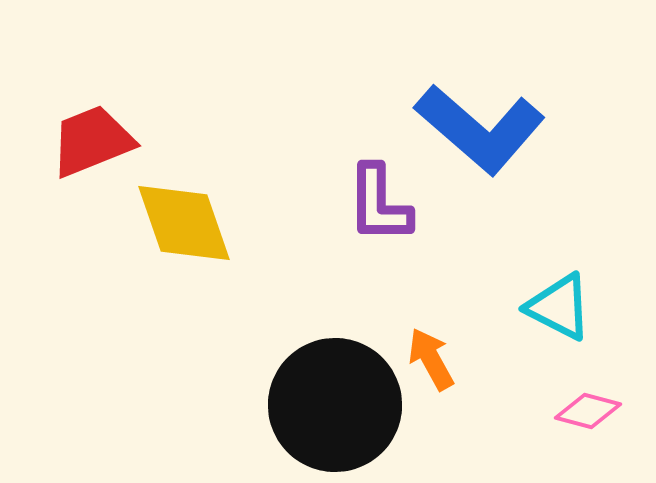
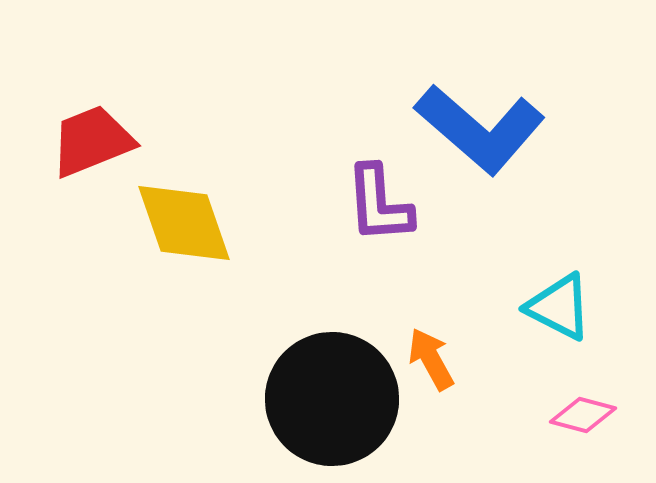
purple L-shape: rotated 4 degrees counterclockwise
black circle: moved 3 px left, 6 px up
pink diamond: moved 5 px left, 4 px down
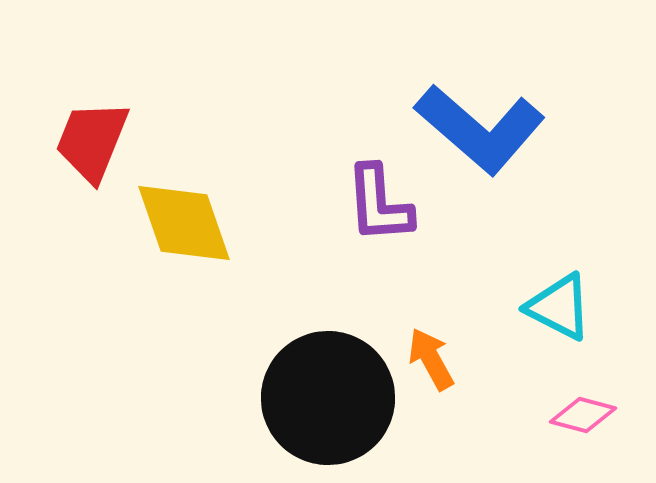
red trapezoid: rotated 46 degrees counterclockwise
black circle: moved 4 px left, 1 px up
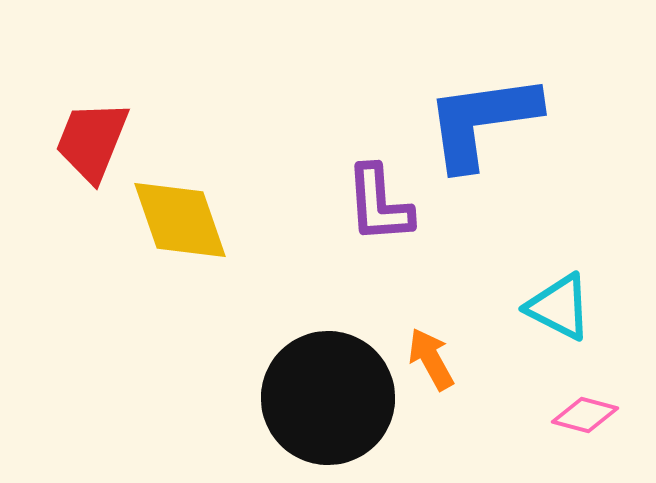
blue L-shape: moved 2 px right, 8 px up; rotated 131 degrees clockwise
yellow diamond: moved 4 px left, 3 px up
pink diamond: moved 2 px right
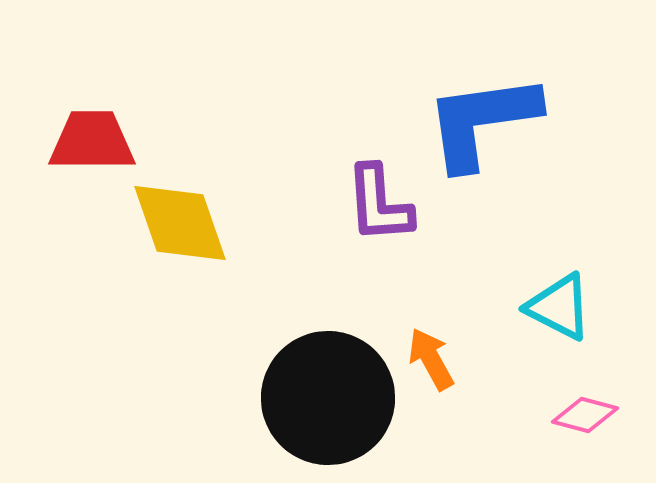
red trapezoid: rotated 68 degrees clockwise
yellow diamond: moved 3 px down
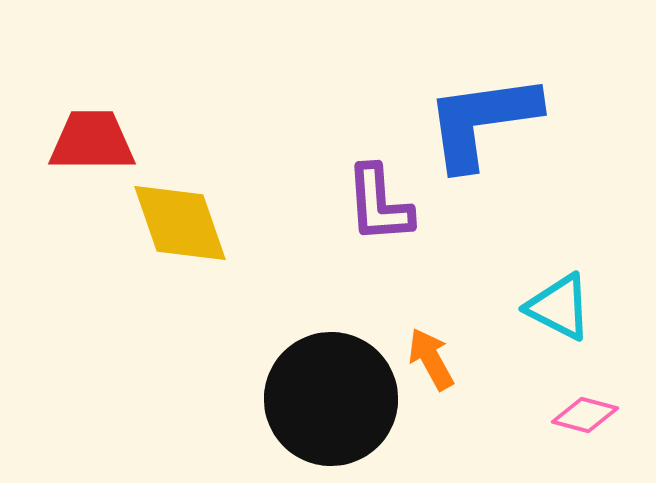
black circle: moved 3 px right, 1 px down
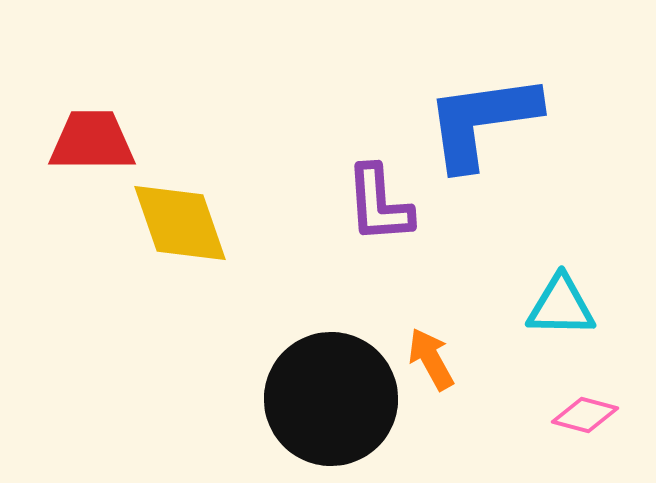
cyan triangle: moved 2 px right, 1 px up; rotated 26 degrees counterclockwise
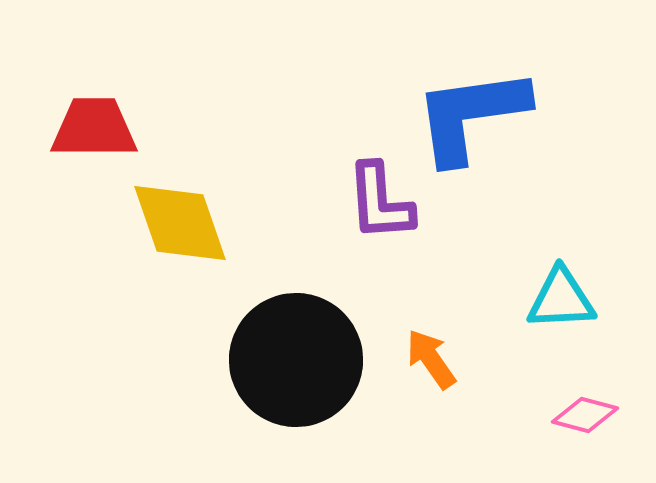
blue L-shape: moved 11 px left, 6 px up
red trapezoid: moved 2 px right, 13 px up
purple L-shape: moved 1 px right, 2 px up
cyan triangle: moved 7 px up; rotated 4 degrees counterclockwise
orange arrow: rotated 6 degrees counterclockwise
black circle: moved 35 px left, 39 px up
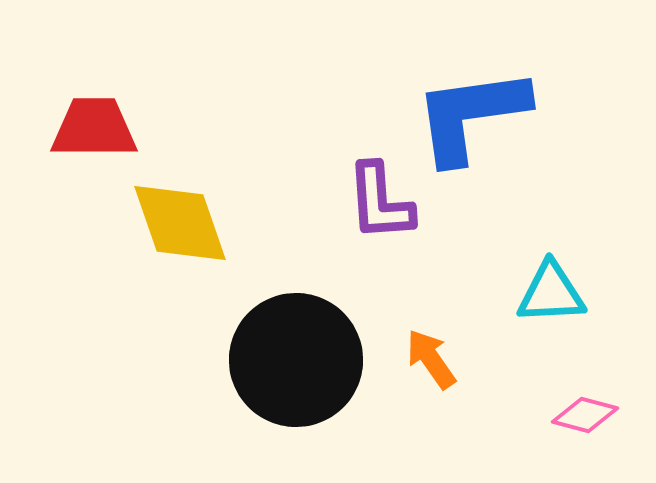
cyan triangle: moved 10 px left, 6 px up
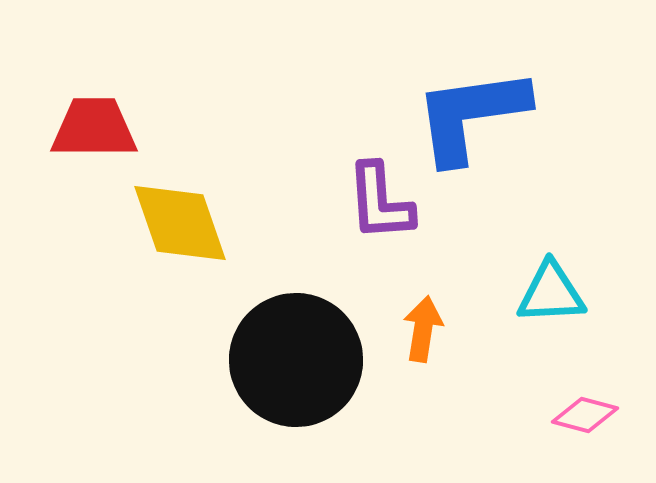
orange arrow: moved 8 px left, 30 px up; rotated 44 degrees clockwise
